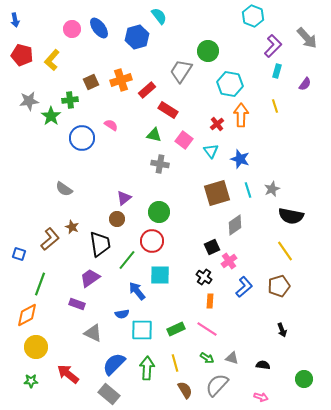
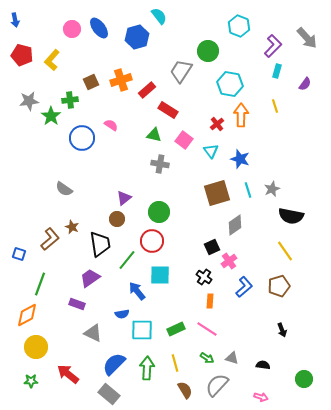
cyan hexagon at (253, 16): moved 14 px left, 10 px down
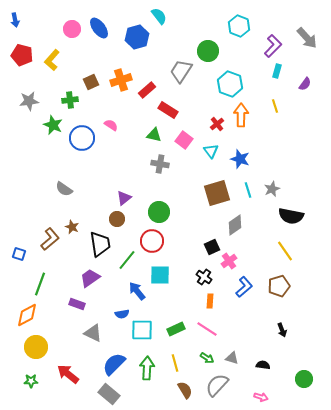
cyan hexagon at (230, 84): rotated 10 degrees clockwise
green star at (51, 116): moved 2 px right, 9 px down; rotated 12 degrees counterclockwise
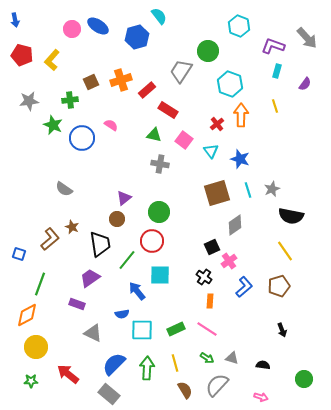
blue ellipse at (99, 28): moved 1 px left, 2 px up; rotated 20 degrees counterclockwise
purple L-shape at (273, 46): rotated 115 degrees counterclockwise
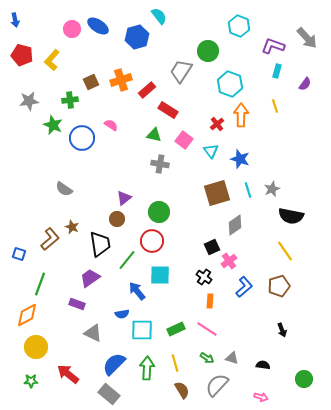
brown semicircle at (185, 390): moved 3 px left
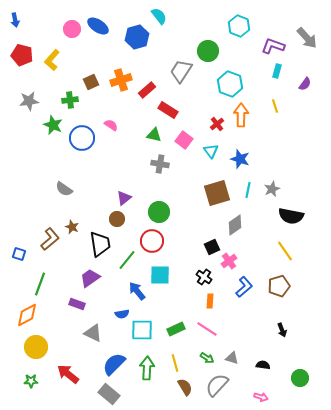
cyan line at (248, 190): rotated 28 degrees clockwise
green circle at (304, 379): moved 4 px left, 1 px up
brown semicircle at (182, 390): moved 3 px right, 3 px up
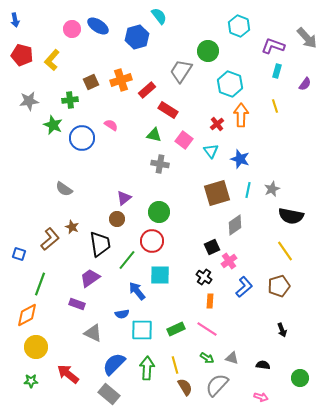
yellow line at (175, 363): moved 2 px down
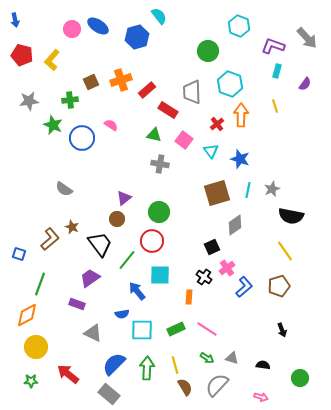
gray trapezoid at (181, 71): moved 11 px right, 21 px down; rotated 35 degrees counterclockwise
black trapezoid at (100, 244): rotated 28 degrees counterclockwise
pink cross at (229, 261): moved 2 px left, 7 px down
orange rectangle at (210, 301): moved 21 px left, 4 px up
